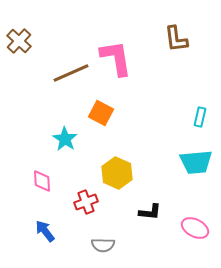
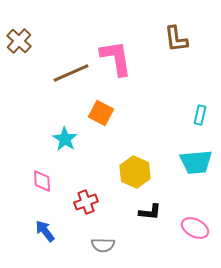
cyan rectangle: moved 2 px up
yellow hexagon: moved 18 px right, 1 px up
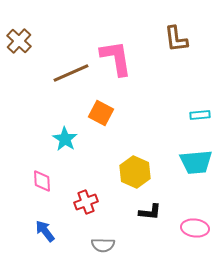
cyan rectangle: rotated 72 degrees clockwise
pink ellipse: rotated 20 degrees counterclockwise
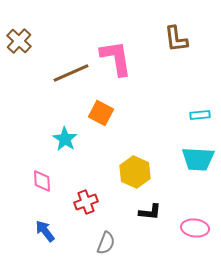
cyan trapezoid: moved 2 px right, 3 px up; rotated 8 degrees clockwise
gray semicircle: moved 3 px right, 2 px up; rotated 70 degrees counterclockwise
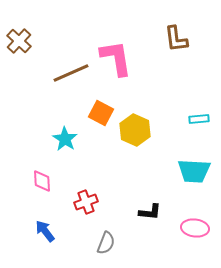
cyan rectangle: moved 1 px left, 4 px down
cyan trapezoid: moved 4 px left, 12 px down
yellow hexagon: moved 42 px up
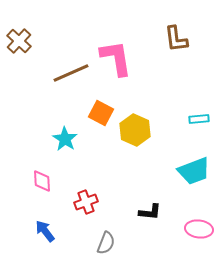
cyan trapezoid: rotated 24 degrees counterclockwise
pink ellipse: moved 4 px right, 1 px down
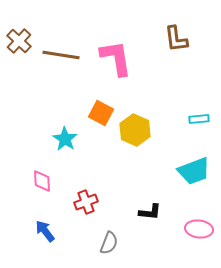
brown line: moved 10 px left, 18 px up; rotated 33 degrees clockwise
gray semicircle: moved 3 px right
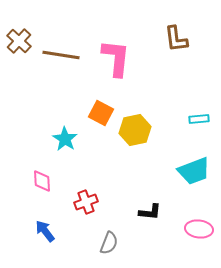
pink L-shape: rotated 15 degrees clockwise
yellow hexagon: rotated 24 degrees clockwise
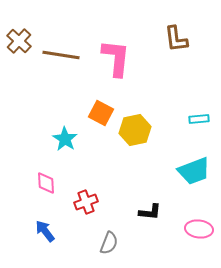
pink diamond: moved 4 px right, 2 px down
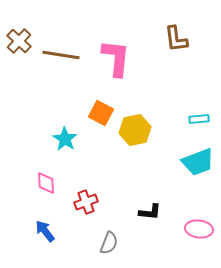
cyan trapezoid: moved 4 px right, 9 px up
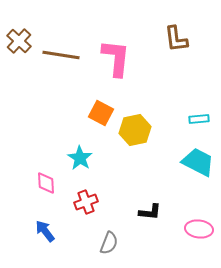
cyan star: moved 15 px right, 19 px down
cyan trapezoid: rotated 132 degrees counterclockwise
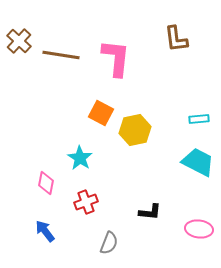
pink diamond: rotated 15 degrees clockwise
